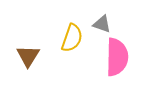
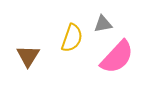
gray triangle: moved 1 px right; rotated 30 degrees counterclockwise
pink semicircle: rotated 42 degrees clockwise
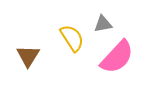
yellow semicircle: rotated 52 degrees counterclockwise
